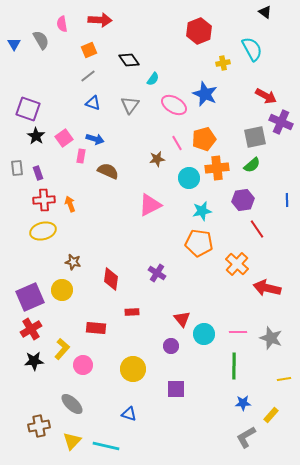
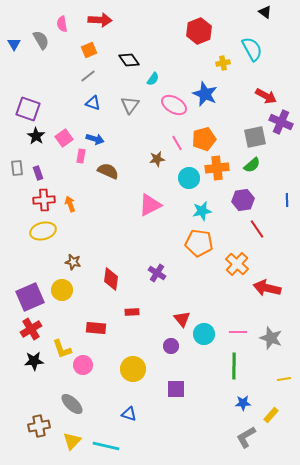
yellow L-shape at (62, 349): rotated 120 degrees clockwise
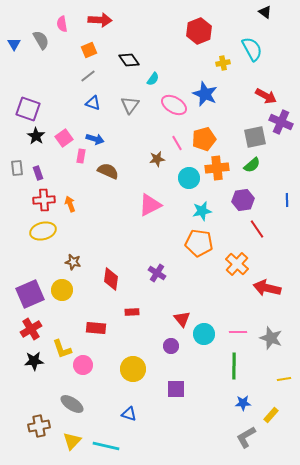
purple square at (30, 297): moved 3 px up
gray ellipse at (72, 404): rotated 10 degrees counterclockwise
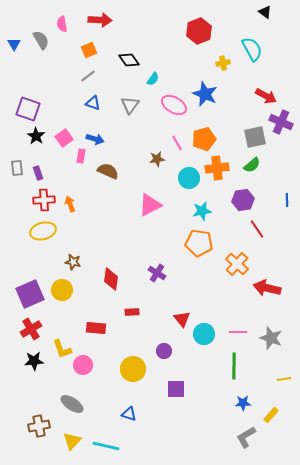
purple circle at (171, 346): moved 7 px left, 5 px down
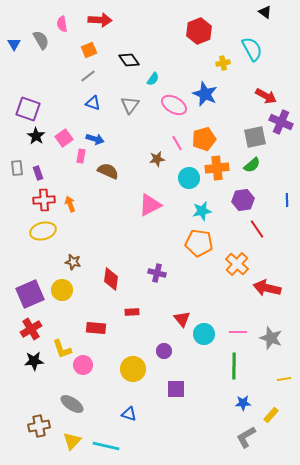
purple cross at (157, 273): rotated 18 degrees counterclockwise
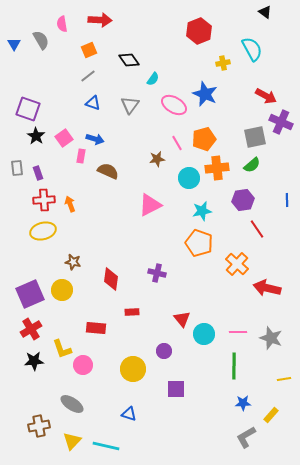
orange pentagon at (199, 243): rotated 12 degrees clockwise
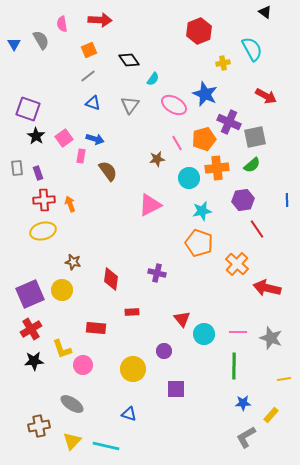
purple cross at (281, 122): moved 52 px left
brown semicircle at (108, 171): rotated 30 degrees clockwise
